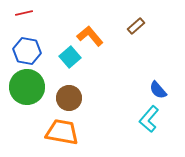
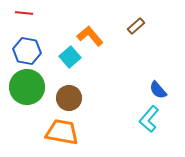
red line: rotated 18 degrees clockwise
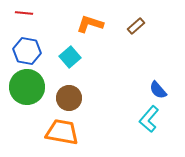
orange L-shape: moved 12 px up; rotated 32 degrees counterclockwise
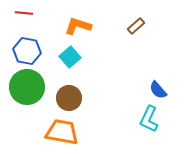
orange L-shape: moved 12 px left, 2 px down
cyan L-shape: rotated 16 degrees counterclockwise
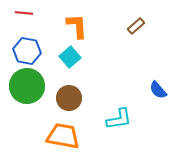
orange L-shape: moved 1 px left; rotated 68 degrees clockwise
green circle: moved 1 px up
cyan L-shape: moved 30 px left; rotated 124 degrees counterclockwise
orange trapezoid: moved 1 px right, 4 px down
